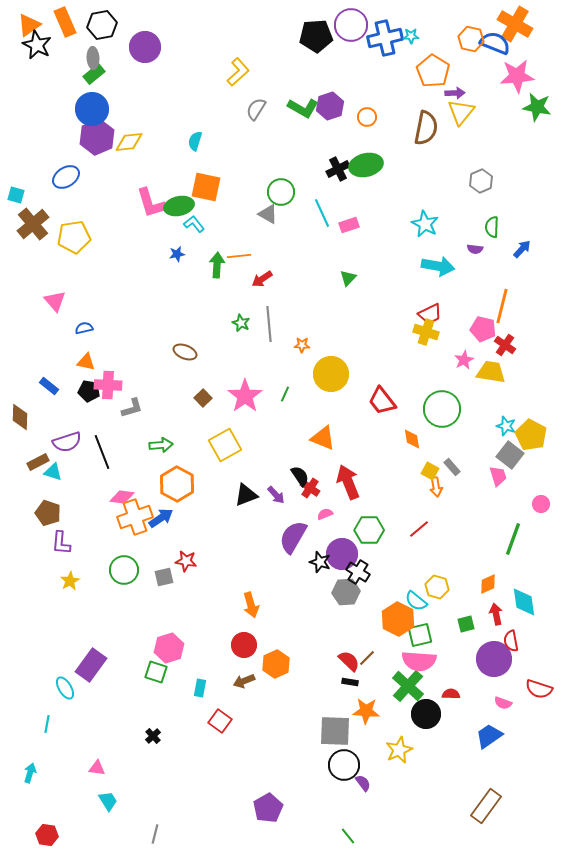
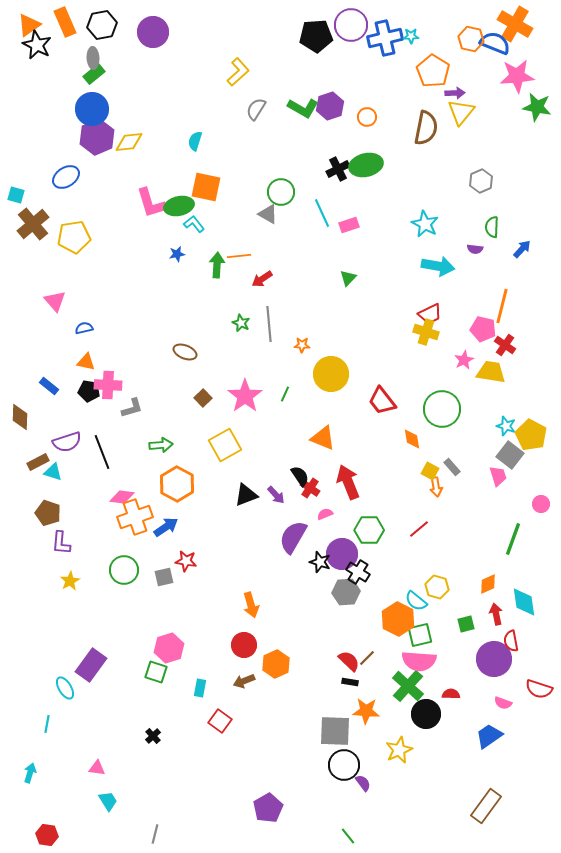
purple circle at (145, 47): moved 8 px right, 15 px up
blue arrow at (161, 518): moved 5 px right, 9 px down
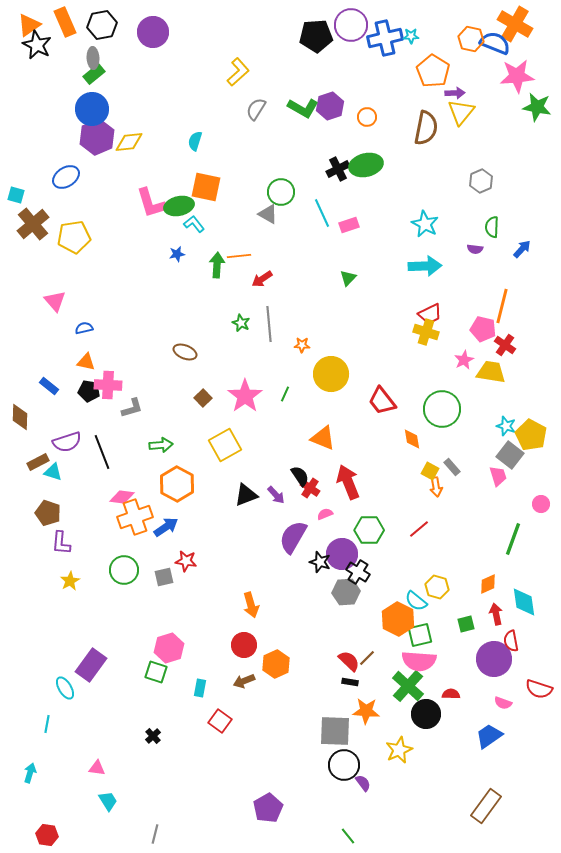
cyan arrow at (438, 266): moved 13 px left; rotated 12 degrees counterclockwise
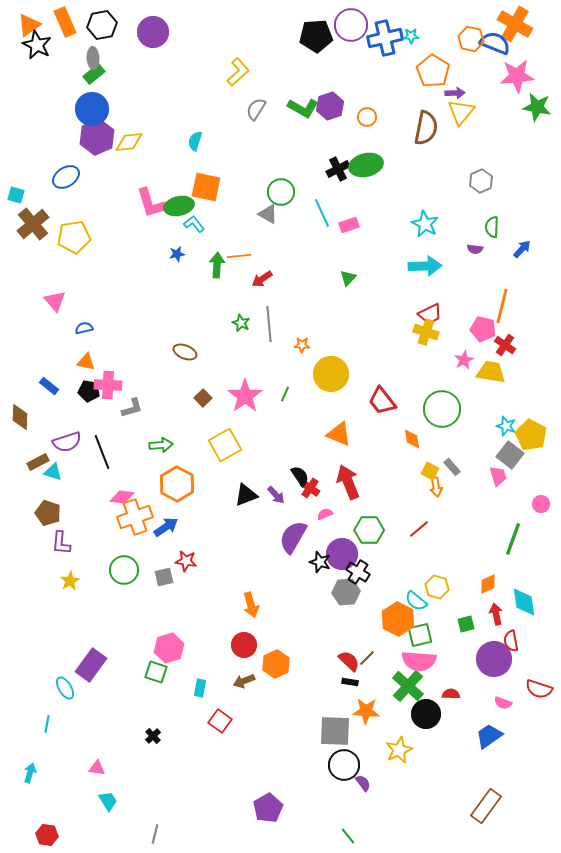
orange triangle at (323, 438): moved 16 px right, 4 px up
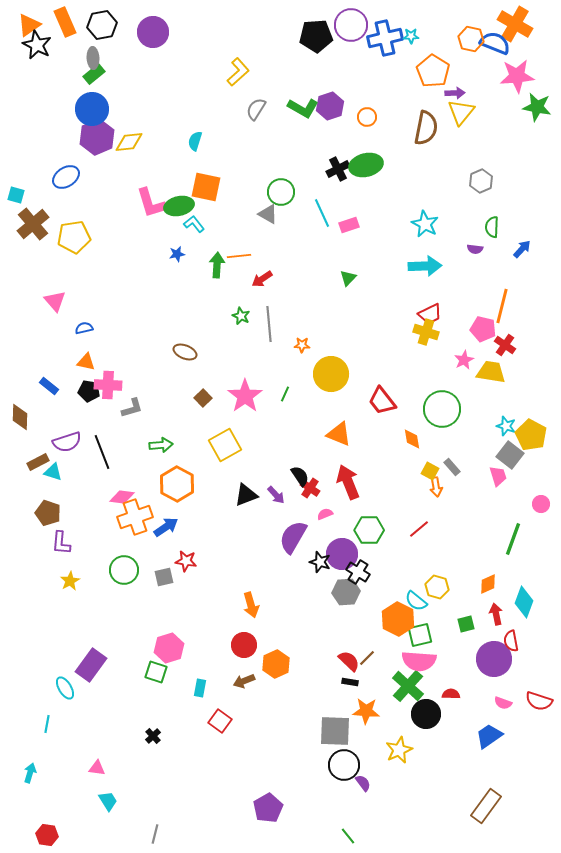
green star at (241, 323): moved 7 px up
cyan diamond at (524, 602): rotated 28 degrees clockwise
red semicircle at (539, 689): moved 12 px down
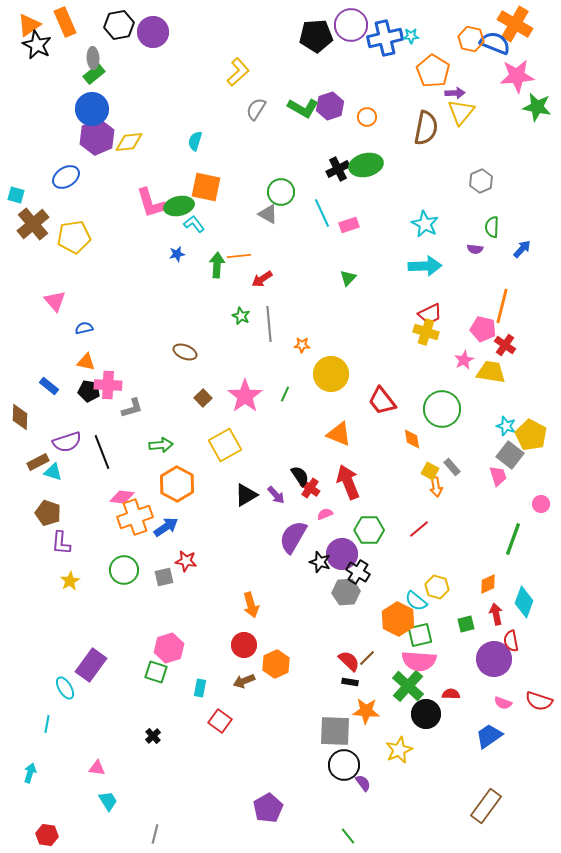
black hexagon at (102, 25): moved 17 px right
black triangle at (246, 495): rotated 10 degrees counterclockwise
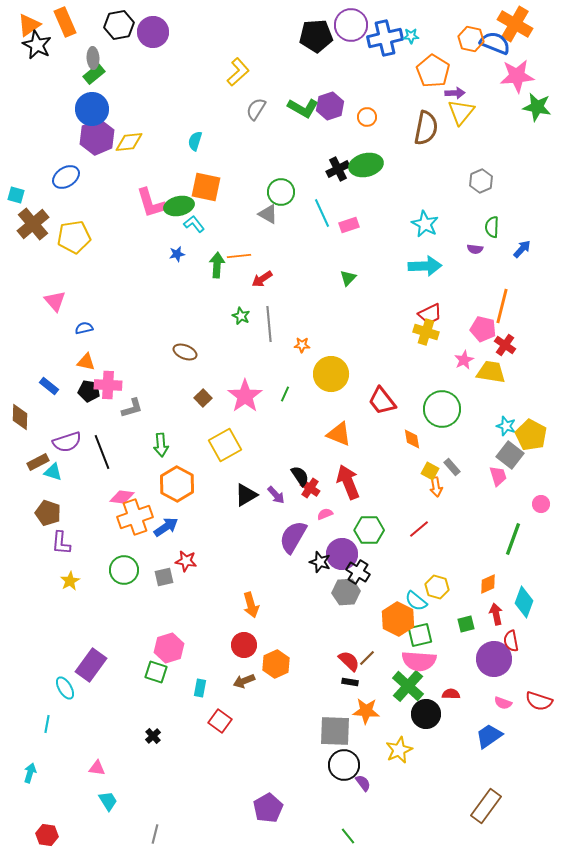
green arrow at (161, 445): rotated 90 degrees clockwise
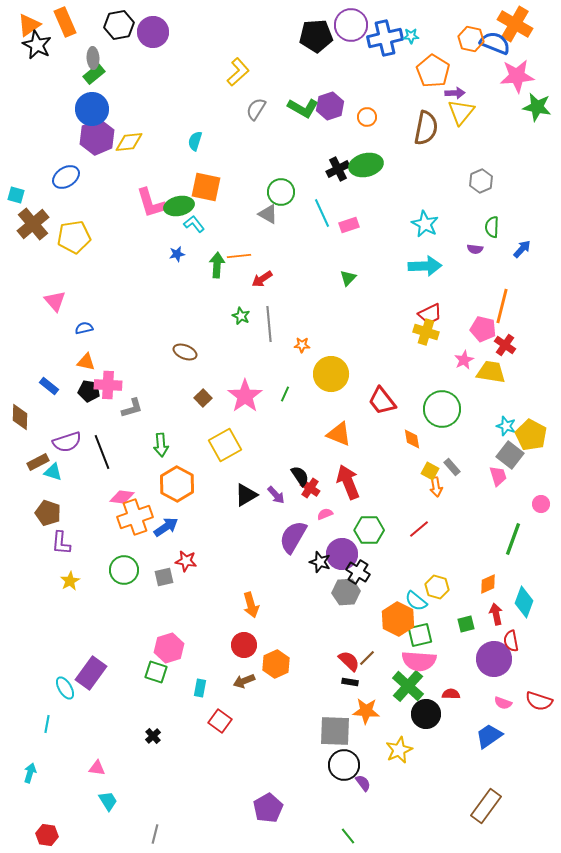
purple rectangle at (91, 665): moved 8 px down
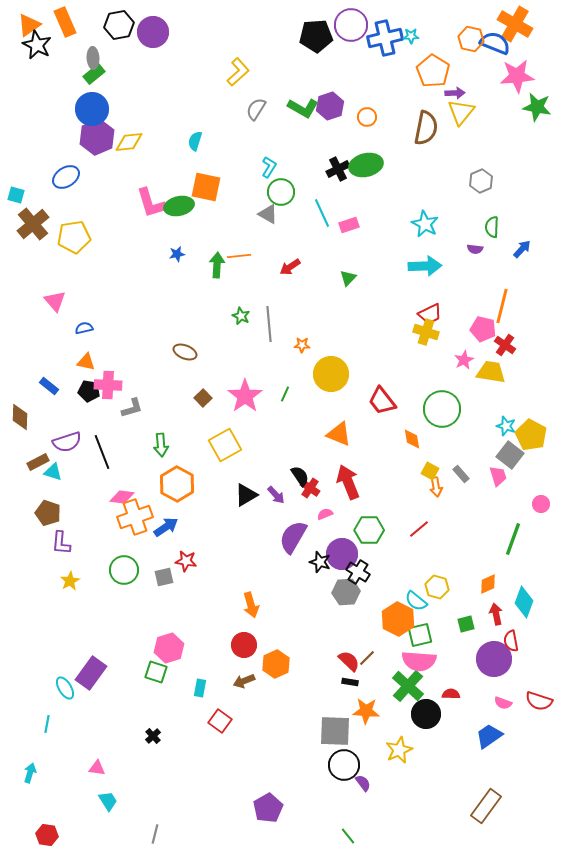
cyan L-shape at (194, 224): moved 75 px right, 57 px up; rotated 70 degrees clockwise
red arrow at (262, 279): moved 28 px right, 12 px up
gray rectangle at (452, 467): moved 9 px right, 7 px down
